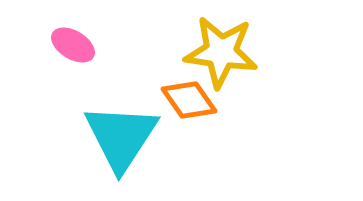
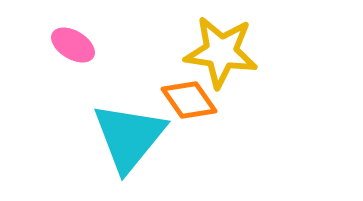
cyan triangle: moved 8 px right; rotated 6 degrees clockwise
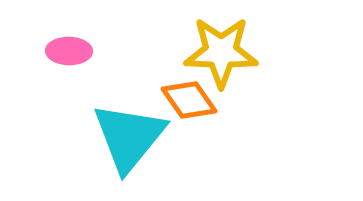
pink ellipse: moved 4 px left, 6 px down; rotated 30 degrees counterclockwise
yellow star: rotated 6 degrees counterclockwise
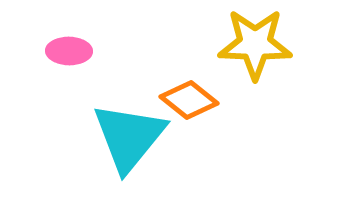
yellow star: moved 34 px right, 8 px up
orange diamond: rotated 16 degrees counterclockwise
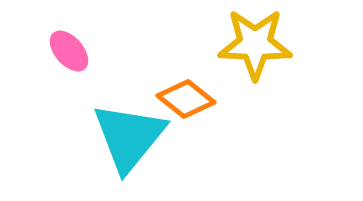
pink ellipse: rotated 48 degrees clockwise
orange diamond: moved 3 px left, 1 px up
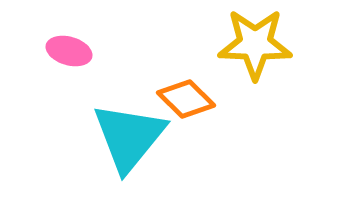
pink ellipse: rotated 33 degrees counterclockwise
orange diamond: rotated 6 degrees clockwise
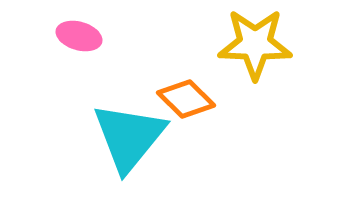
pink ellipse: moved 10 px right, 15 px up
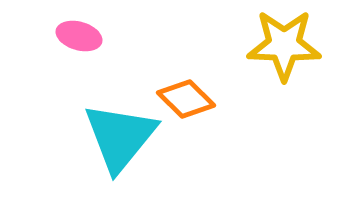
yellow star: moved 29 px right, 1 px down
cyan triangle: moved 9 px left
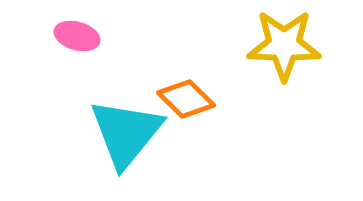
pink ellipse: moved 2 px left
cyan triangle: moved 6 px right, 4 px up
